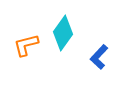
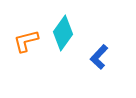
orange L-shape: moved 4 px up
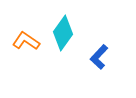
orange L-shape: rotated 48 degrees clockwise
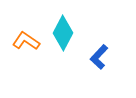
cyan diamond: rotated 8 degrees counterclockwise
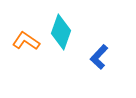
cyan diamond: moved 2 px left, 1 px up; rotated 8 degrees counterclockwise
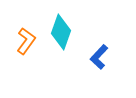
orange L-shape: rotated 92 degrees clockwise
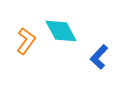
cyan diamond: moved 1 px up; rotated 48 degrees counterclockwise
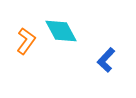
blue L-shape: moved 7 px right, 3 px down
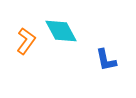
blue L-shape: rotated 55 degrees counterclockwise
